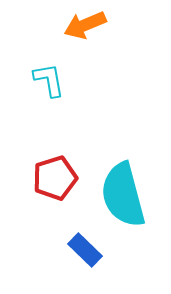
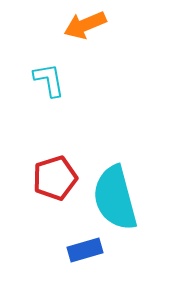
cyan semicircle: moved 8 px left, 3 px down
blue rectangle: rotated 60 degrees counterclockwise
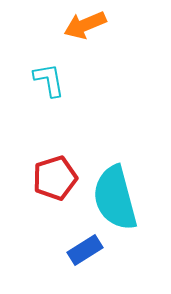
blue rectangle: rotated 16 degrees counterclockwise
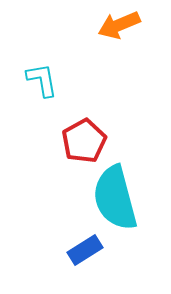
orange arrow: moved 34 px right
cyan L-shape: moved 7 px left
red pentagon: moved 29 px right, 37 px up; rotated 12 degrees counterclockwise
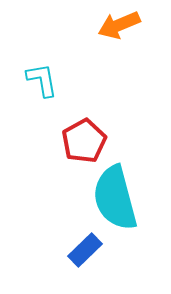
blue rectangle: rotated 12 degrees counterclockwise
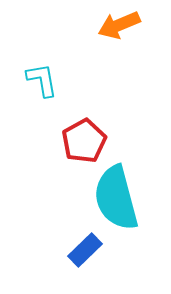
cyan semicircle: moved 1 px right
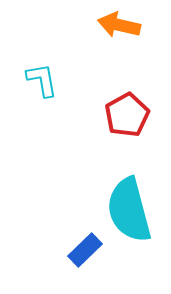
orange arrow: rotated 36 degrees clockwise
red pentagon: moved 43 px right, 26 px up
cyan semicircle: moved 13 px right, 12 px down
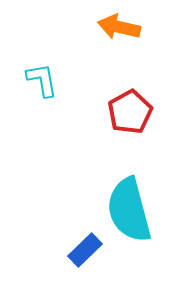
orange arrow: moved 2 px down
red pentagon: moved 3 px right, 3 px up
